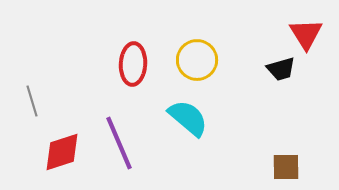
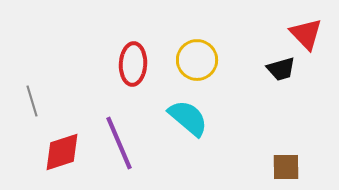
red triangle: rotated 12 degrees counterclockwise
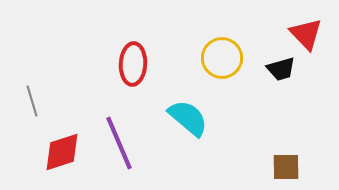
yellow circle: moved 25 px right, 2 px up
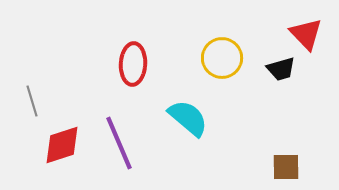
red diamond: moved 7 px up
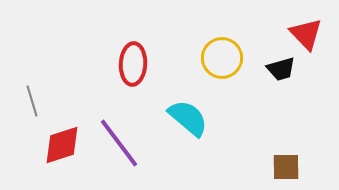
purple line: rotated 14 degrees counterclockwise
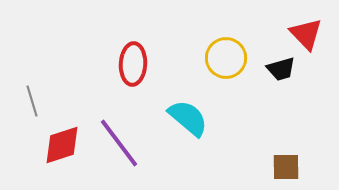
yellow circle: moved 4 px right
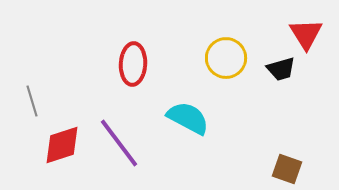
red triangle: rotated 12 degrees clockwise
cyan semicircle: rotated 12 degrees counterclockwise
brown square: moved 1 px right, 2 px down; rotated 20 degrees clockwise
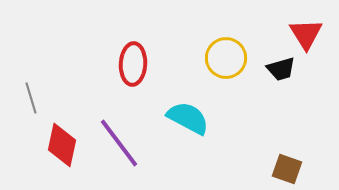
gray line: moved 1 px left, 3 px up
red diamond: rotated 60 degrees counterclockwise
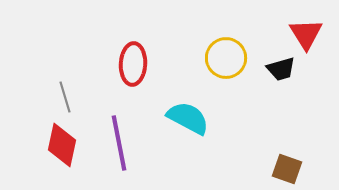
gray line: moved 34 px right, 1 px up
purple line: rotated 26 degrees clockwise
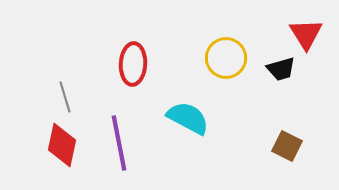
brown square: moved 23 px up; rotated 8 degrees clockwise
